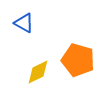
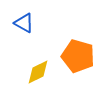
orange pentagon: moved 4 px up
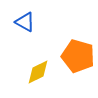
blue triangle: moved 1 px right, 1 px up
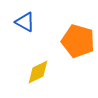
orange pentagon: moved 15 px up
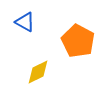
orange pentagon: rotated 12 degrees clockwise
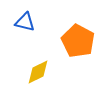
blue triangle: rotated 15 degrees counterclockwise
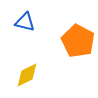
yellow diamond: moved 11 px left, 3 px down
